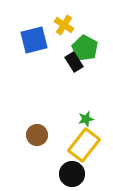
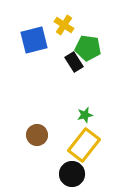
green pentagon: moved 3 px right; rotated 20 degrees counterclockwise
green star: moved 1 px left, 4 px up
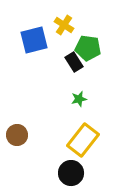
green star: moved 6 px left, 16 px up
brown circle: moved 20 px left
yellow rectangle: moved 1 px left, 5 px up
black circle: moved 1 px left, 1 px up
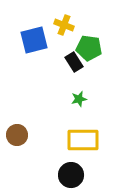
yellow cross: rotated 12 degrees counterclockwise
green pentagon: moved 1 px right
yellow rectangle: rotated 52 degrees clockwise
black circle: moved 2 px down
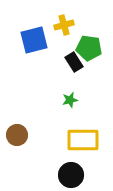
yellow cross: rotated 36 degrees counterclockwise
green star: moved 9 px left, 1 px down
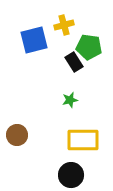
green pentagon: moved 1 px up
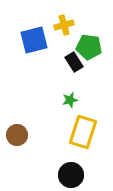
yellow rectangle: moved 8 px up; rotated 72 degrees counterclockwise
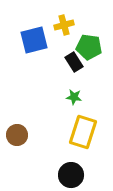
green star: moved 4 px right, 3 px up; rotated 21 degrees clockwise
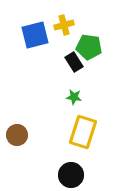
blue square: moved 1 px right, 5 px up
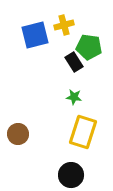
brown circle: moved 1 px right, 1 px up
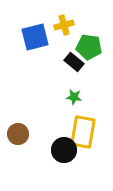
blue square: moved 2 px down
black rectangle: rotated 18 degrees counterclockwise
yellow rectangle: rotated 8 degrees counterclockwise
black circle: moved 7 px left, 25 px up
